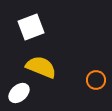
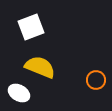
yellow semicircle: moved 1 px left
white ellipse: rotated 70 degrees clockwise
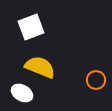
white ellipse: moved 3 px right
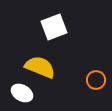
white square: moved 23 px right
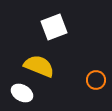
yellow semicircle: moved 1 px left, 1 px up
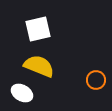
white square: moved 16 px left, 2 px down; rotated 8 degrees clockwise
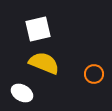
yellow semicircle: moved 5 px right, 3 px up
orange circle: moved 2 px left, 6 px up
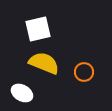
orange circle: moved 10 px left, 2 px up
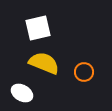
white square: moved 1 px up
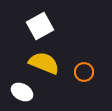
white square: moved 2 px right, 2 px up; rotated 16 degrees counterclockwise
white ellipse: moved 1 px up
